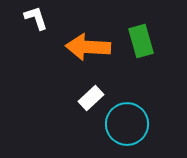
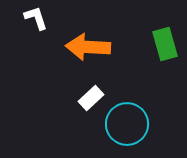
green rectangle: moved 24 px right, 3 px down
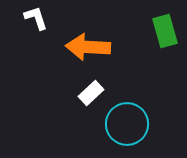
green rectangle: moved 13 px up
white rectangle: moved 5 px up
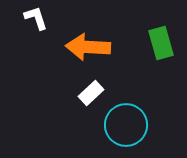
green rectangle: moved 4 px left, 12 px down
cyan circle: moved 1 px left, 1 px down
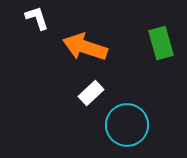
white L-shape: moved 1 px right
orange arrow: moved 3 px left; rotated 15 degrees clockwise
cyan circle: moved 1 px right
